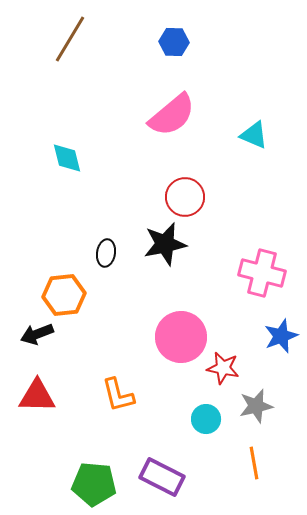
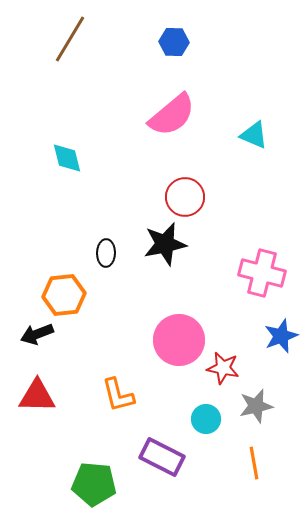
black ellipse: rotated 8 degrees counterclockwise
pink circle: moved 2 px left, 3 px down
purple rectangle: moved 20 px up
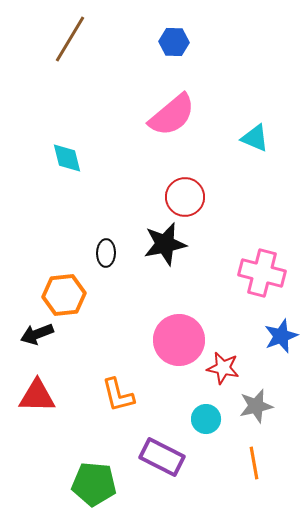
cyan triangle: moved 1 px right, 3 px down
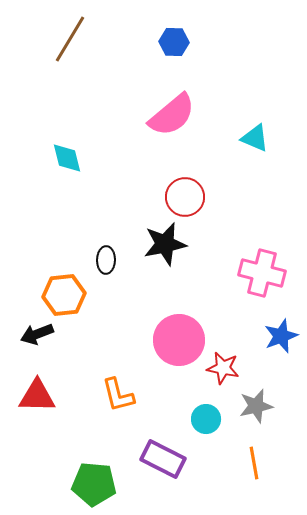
black ellipse: moved 7 px down
purple rectangle: moved 1 px right, 2 px down
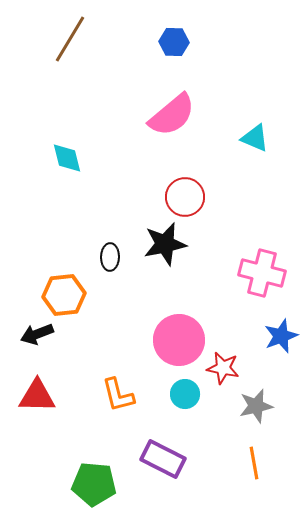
black ellipse: moved 4 px right, 3 px up
cyan circle: moved 21 px left, 25 px up
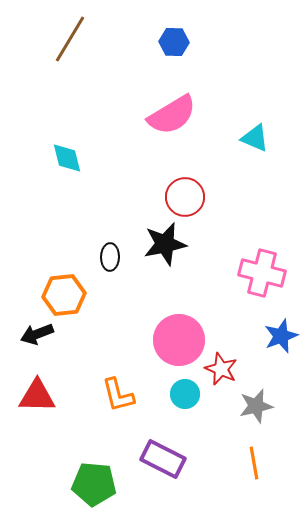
pink semicircle: rotated 9 degrees clockwise
red star: moved 2 px left, 1 px down; rotated 12 degrees clockwise
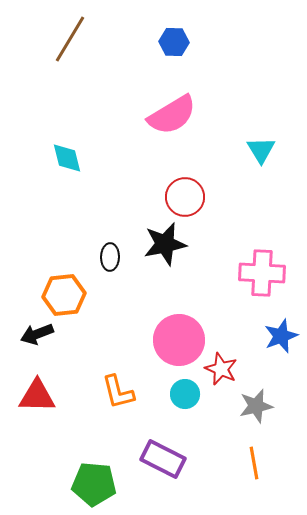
cyan triangle: moved 6 px right, 12 px down; rotated 36 degrees clockwise
pink cross: rotated 12 degrees counterclockwise
orange L-shape: moved 3 px up
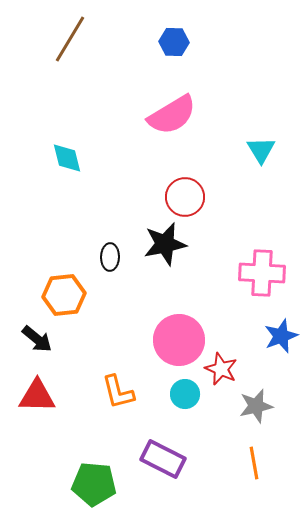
black arrow: moved 5 px down; rotated 120 degrees counterclockwise
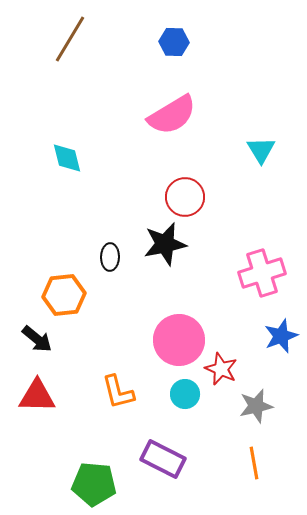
pink cross: rotated 21 degrees counterclockwise
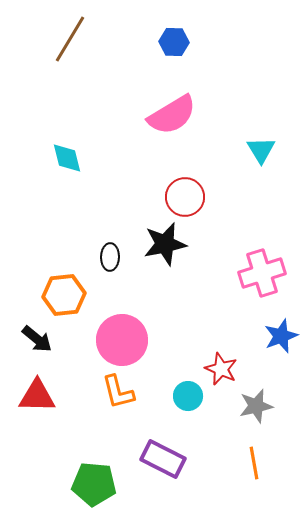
pink circle: moved 57 px left
cyan circle: moved 3 px right, 2 px down
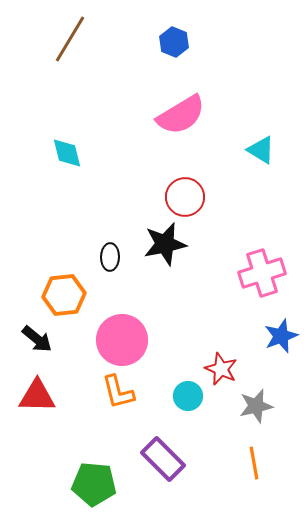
blue hexagon: rotated 20 degrees clockwise
pink semicircle: moved 9 px right
cyan triangle: rotated 28 degrees counterclockwise
cyan diamond: moved 5 px up
purple rectangle: rotated 18 degrees clockwise
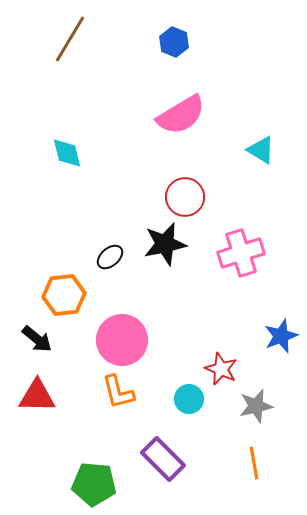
black ellipse: rotated 48 degrees clockwise
pink cross: moved 21 px left, 20 px up
cyan circle: moved 1 px right, 3 px down
